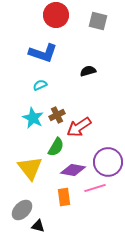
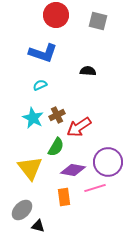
black semicircle: rotated 21 degrees clockwise
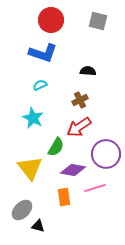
red circle: moved 5 px left, 5 px down
brown cross: moved 23 px right, 15 px up
purple circle: moved 2 px left, 8 px up
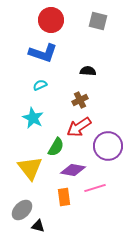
purple circle: moved 2 px right, 8 px up
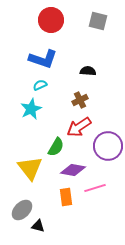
blue L-shape: moved 6 px down
cyan star: moved 2 px left, 9 px up; rotated 20 degrees clockwise
orange rectangle: moved 2 px right
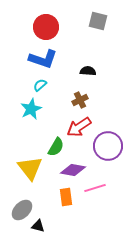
red circle: moved 5 px left, 7 px down
cyan semicircle: rotated 16 degrees counterclockwise
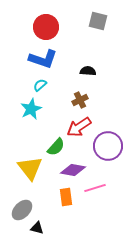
green semicircle: rotated 12 degrees clockwise
black triangle: moved 1 px left, 2 px down
